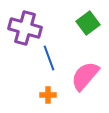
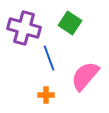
green square: moved 18 px left; rotated 20 degrees counterclockwise
purple cross: moved 1 px left
orange cross: moved 2 px left
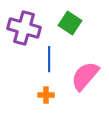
blue line: moved 1 px down; rotated 20 degrees clockwise
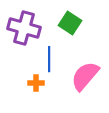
orange cross: moved 10 px left, 12 px up
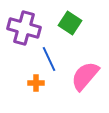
blue line: rotated 25 degrees counterclockwise
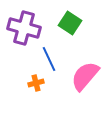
orange cross: rotated 14 degrees counterclockwise
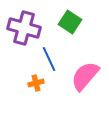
green square: moved 1 px up
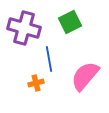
green square: rotated 30 degrees clockwise
blue line: rotated 15 degrees clockwise
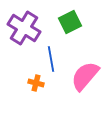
purple cross: rotated 16 degrees clockwise
blue line: moved 2 px right
orange cross: rotated 28 degrees clockwise
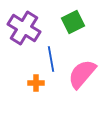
green square: moved 3 px right
pink semicircle: moved 3 px left, 2 px up
orange cross: rotated 14 degrees counterclockwise
